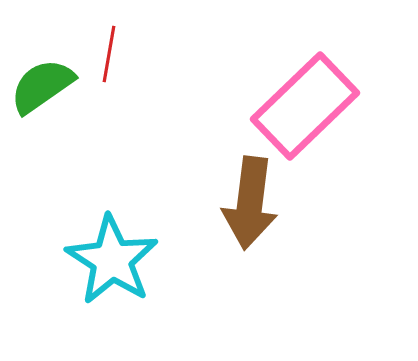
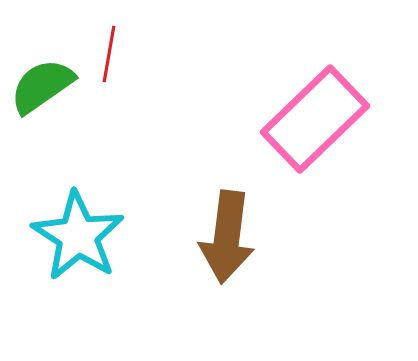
pink rectangle: moved 10 px right, 13 px down
brown arrow: moved 23 px left, 34 px down
cyan star: moved 34 px left, 24 px up
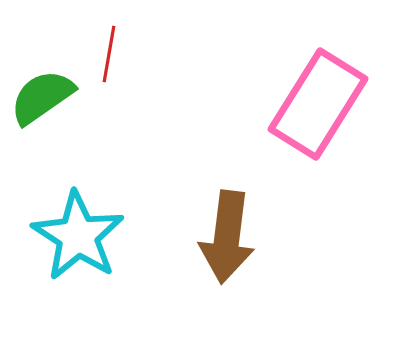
green semicircle: moved 11 px down
pink rectangle: moved 3 px right, 15 px up; rotated 14 degrees counterclockwise
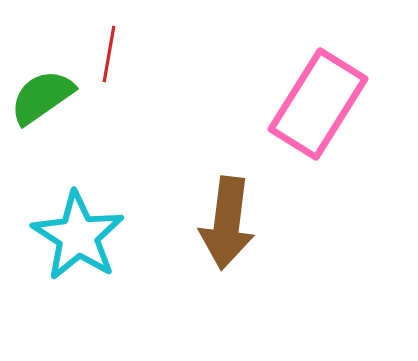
brown arrow: moved 14 px up
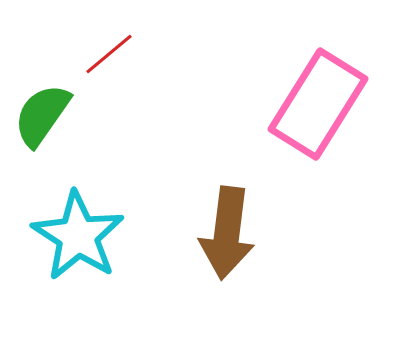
red line: rotated 40 degrees clockwise
green semicircle: moved 18 px down; rotated 20 degrees counterclockwise
brown arrow: moved 10 px down
